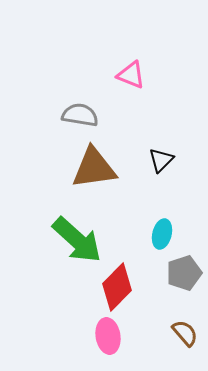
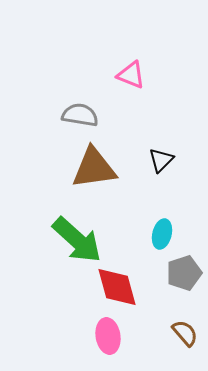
red diamond: rotated 60 degrees counterclockwise
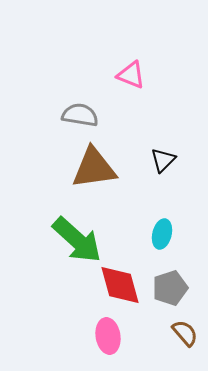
black triangle: moved 2 px right
gray pentagon: moved 14 px left, 15 px down
red diamond: moved 3 px right, 2 px up
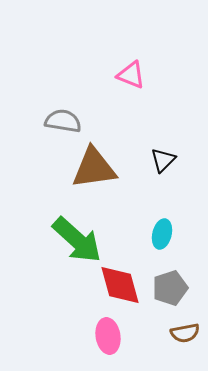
gray semicircle: moved 17 px left, 6 px down
brown semicircle: rotated 120 degrees clockwise
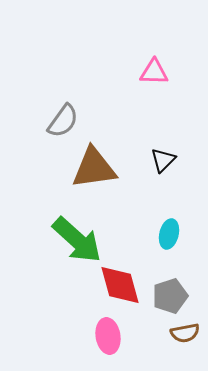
pink triangle: moved 23 px right, 3 px up; rotated 20 degrees counterclockwise
gray semicircle: rotated 117 degrees clockwise
cyan ellipse: moved 7 px right
gray pentagon: moved 8 px down
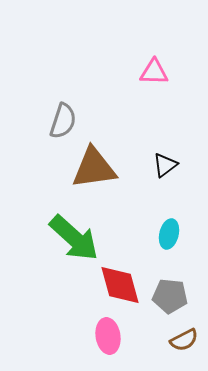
gray semicircle: rotated 18 degrees counterclockwise
black triangle: moved 2 px right, 5 px down; rotated 8 degrees clockwise
green arrow: moved 3 px left, 2 px up
gray pentagon: rotated 24 degrees clockwise
brown semicircle: moved 1 px left, 7 px down; rotated 16 degrees counterclockwise
